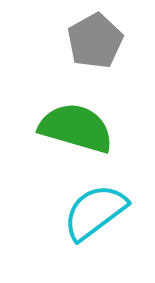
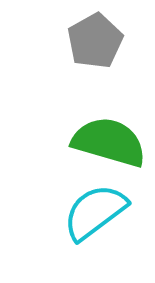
green semicircle: moved 33 px right, 14 px down
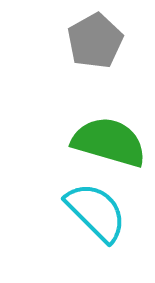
cyan semicircle: moved 1 px right; rotated 82 degrees clockwise
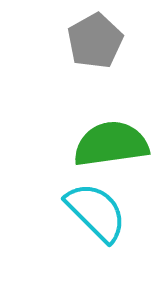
green semicircle: moved 2 px right, 2 px down; rotated 24 degrees counterclockwise
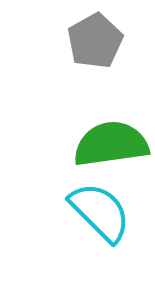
cyan semicircle: moved 4 px right
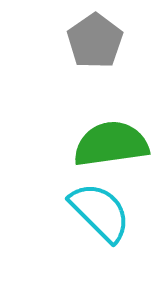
gray pentagon: rotated 6 degrees counterclockwise
